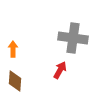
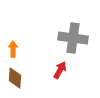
brown diamond: moved 3 px up
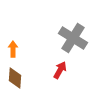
gray cross: rotated 24 degrees clockwise
